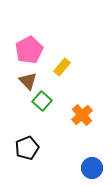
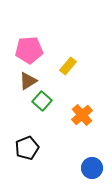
pink pentagon: rotated 24 degrees clockwise
yellow rectangle: moved 6 px right, 1 px up
brown triangle: rotated 42 degrees clockwise
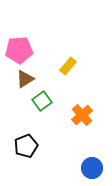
pink pentagon: moved 10 px left
brown triangle: moved 3 px left, 2 px up
green square: rotated 12 degrees clockwise
black pentagon: moved 1 px left, 2 px up
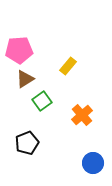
black pentagon: moved 1 px right, 3 px up
blue circle: moved 1 px right, 5 px up
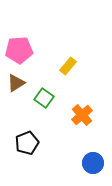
brown triangle: moved 9 px left, 4 px down
green square: moved 2 px right, 3 px up; rotated 18 degrees counterclockwise
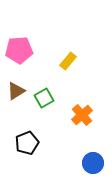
yellow rectangle: moved 5 px up
brown triangle: moved 8 px down
green square: rotated 24 degrees clockwise
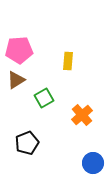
yellow rectangle: rotated 36 degrees counterclockwise
brown triangle: moved 11 px up
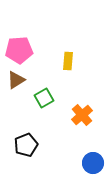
black pentagon: moved 1 px left, 2 px down
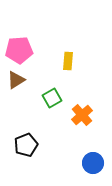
green square: moved 8 px right
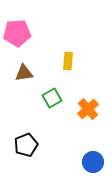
pink pentagon: moved 2 px left, 17 px up
brown triangle: moved 8 px right, 7 px up; rotated 24 degrees clockwise
orange cross: moved 6 px right, 6 px up
blue circle: moved 1 px up
